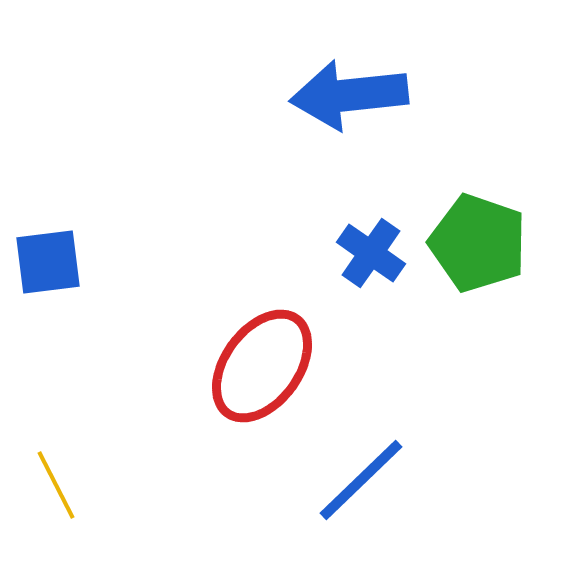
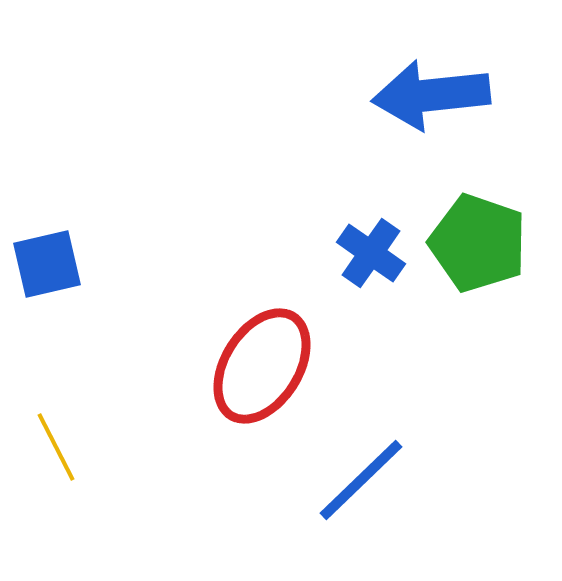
blue arrow: moved 82 px right
blue square: moved 1 px left, 2 px down; rotated 6 degrees counterclockwise
red ellipse: rotated 4 degrees counterclockwise
yellow line: moved 38 px up
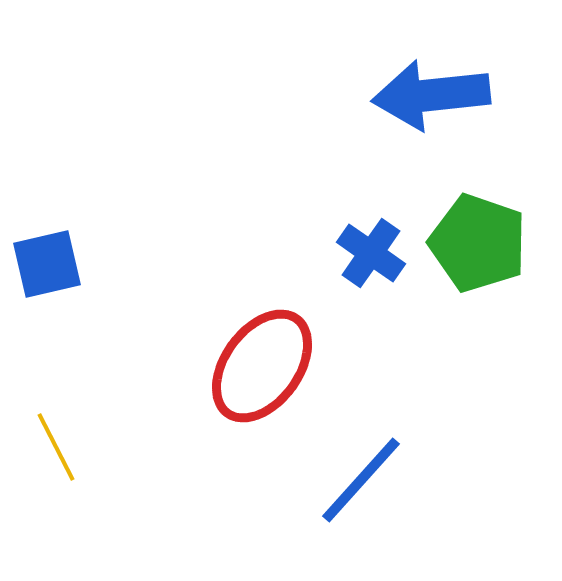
red ellipse: rotated 4 degrees clockwise
blue line: rotated 4 degrees counterclockwise
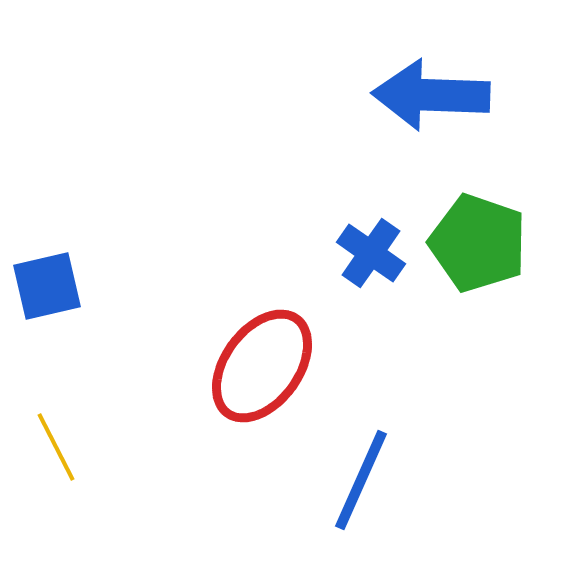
blue arrow: rotated 8 degrees clockwise
blue square: moved 22 px down
blue line: rotated 18 degrees counterclockwise
